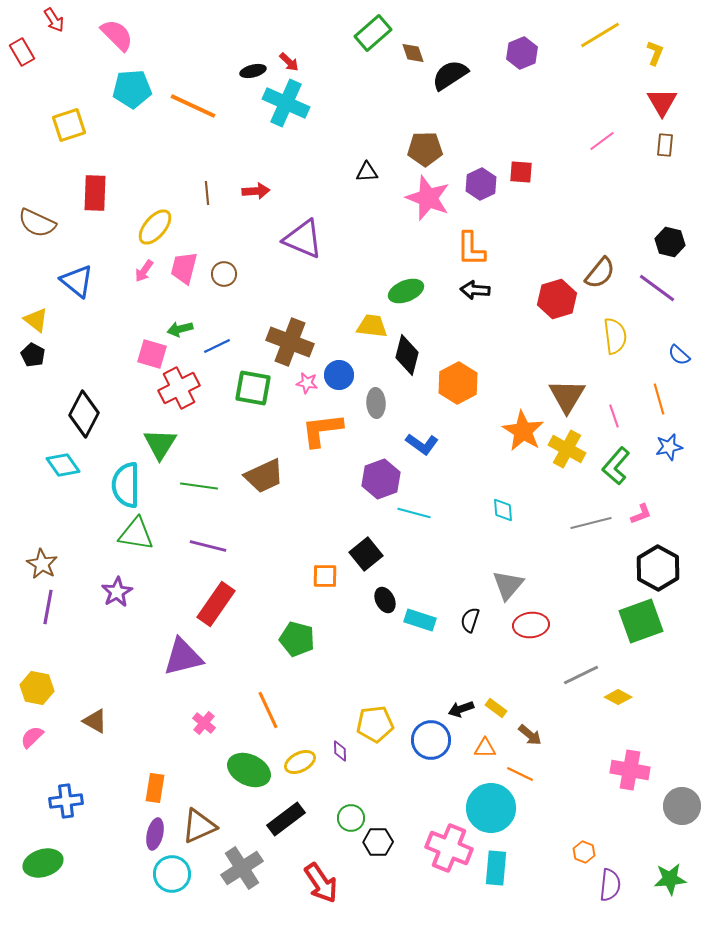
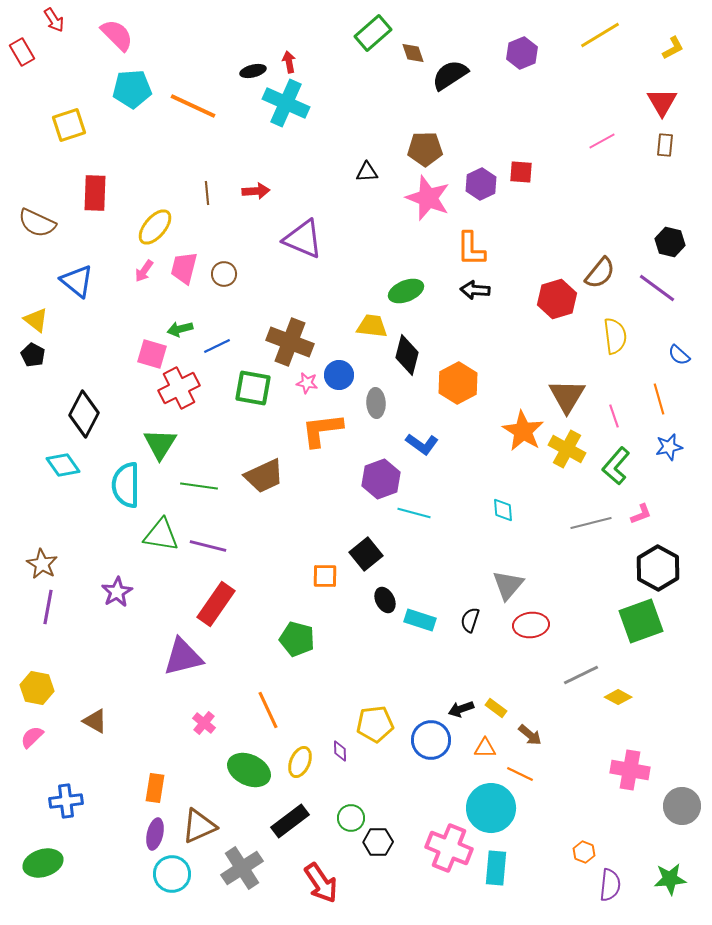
yellow L-shape at (655, 53): moved 18 px right, 5 px up; rotated 40 degrees clockwise
red arrow at (289, 62): rotated 145 degrees counterclockwise
pink line at (602, 141): rotated 8 degrees clockwise
green triangle at (136, 534): moved 25 px right, 1 px down
yellow ellipse at (300, 762): rotated 40 degrees counterclockwise
black rectangle at (286, 819): moved 4 px right, 2 px down
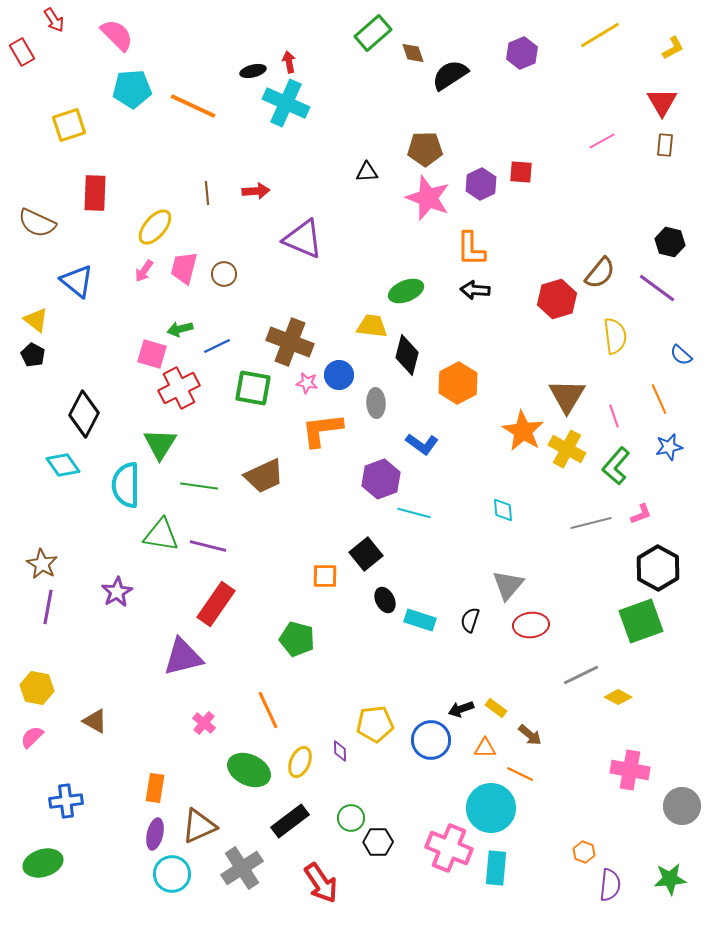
blue semicircle at (679, 355): moved 2 px right
orange line at (659, 399): rotated 8 degrees counterclockwise
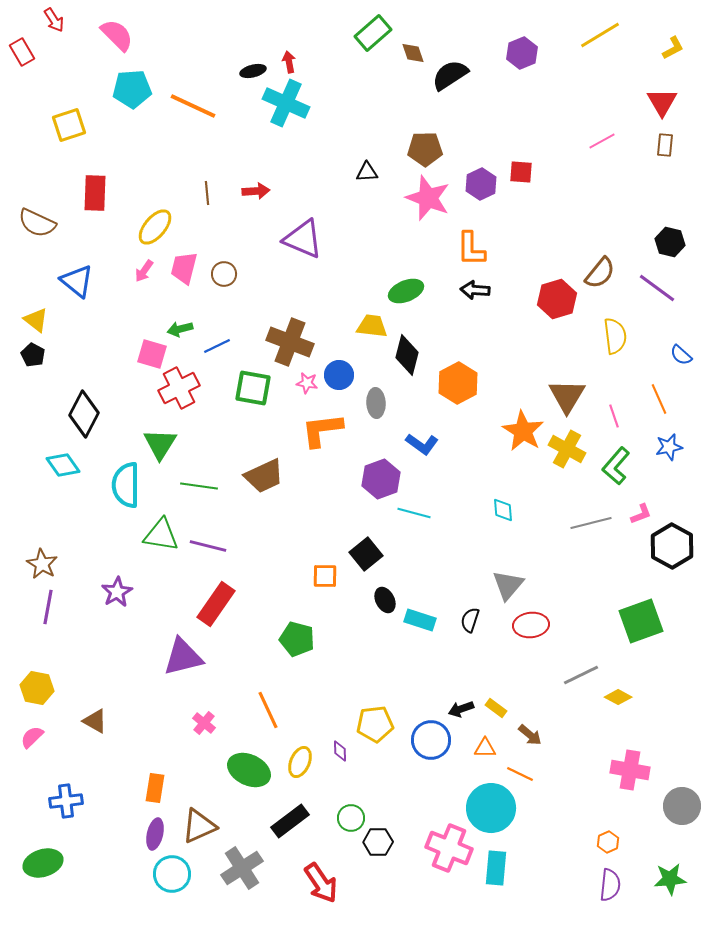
black hexagon at (658, 568): moved 14 px right, 22 px up
orange hexagon at (584, 852): moved 24 px right, 10 px up; rotated 15 degrees clockwise
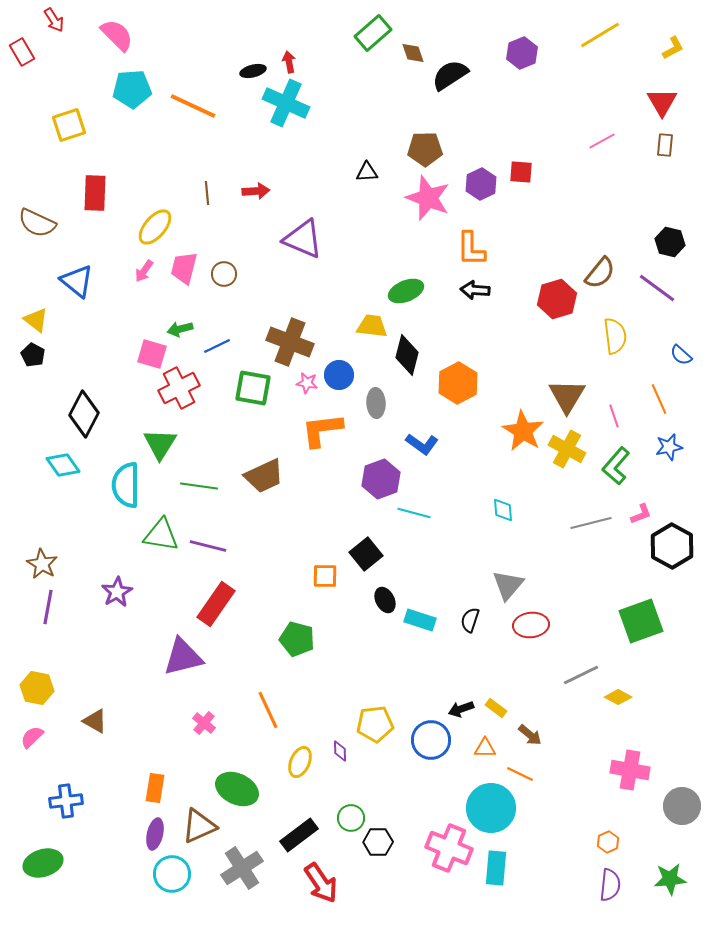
green ellipse at (249, 770): moved 12 px left, 19 px down
black rectangle at (290, 821): moved 9 px right, 14 px down
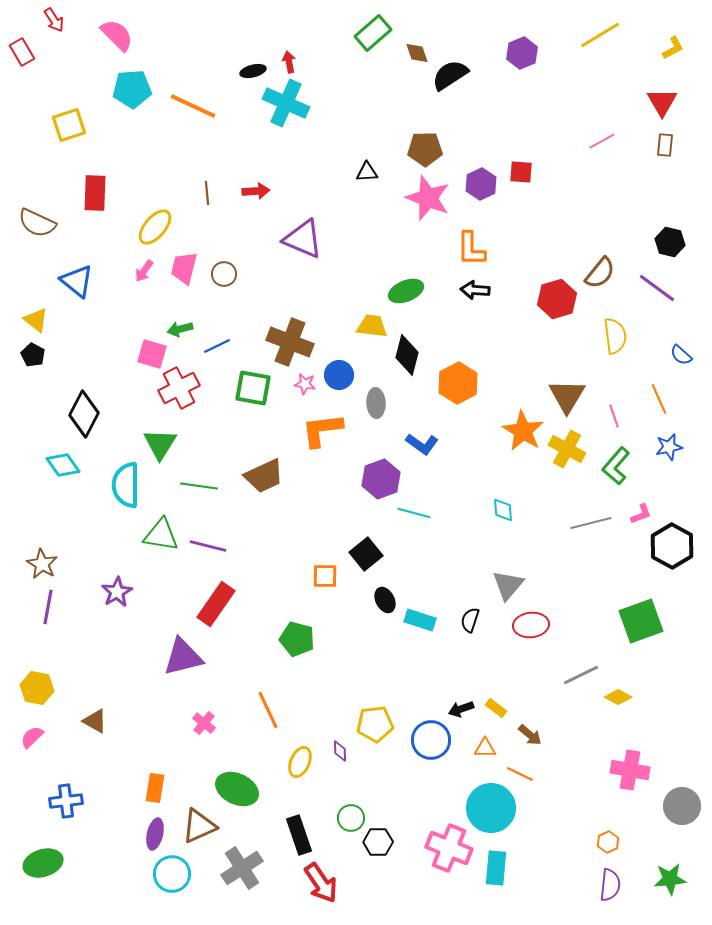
brown diamond at (413, 53): moved 4 px right
pink star at (307, 383): moved 2 px left, 1 px down
black rectangle at (299, 835): rotated 72 degrees counterclockwise
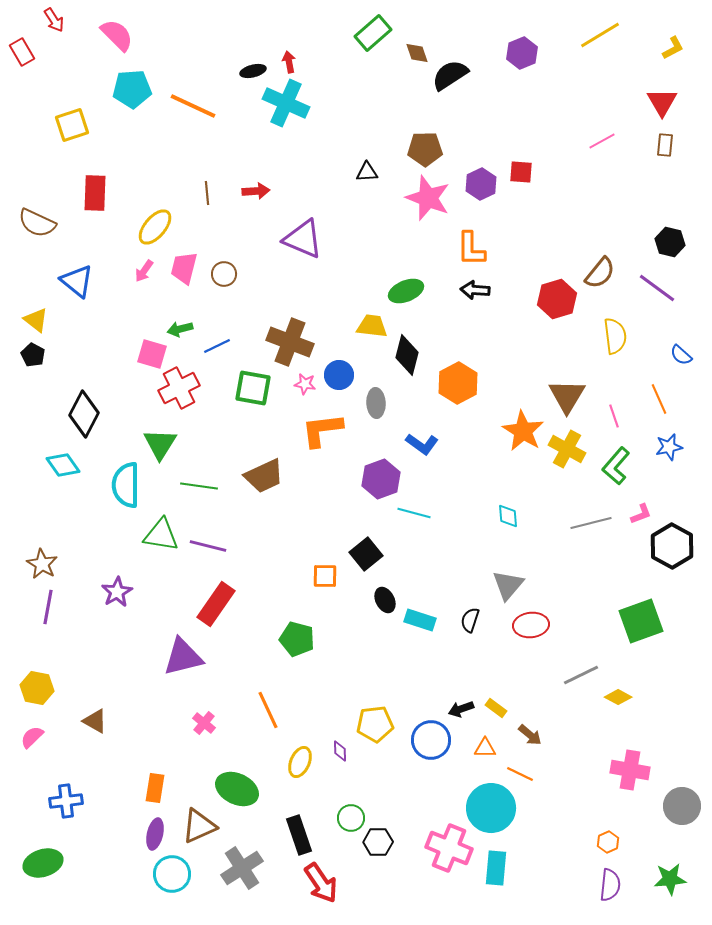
yellow square at (69, 125): moved 3 px right
cyan diamond at (503, 510): moved 5 px right, 6 px down
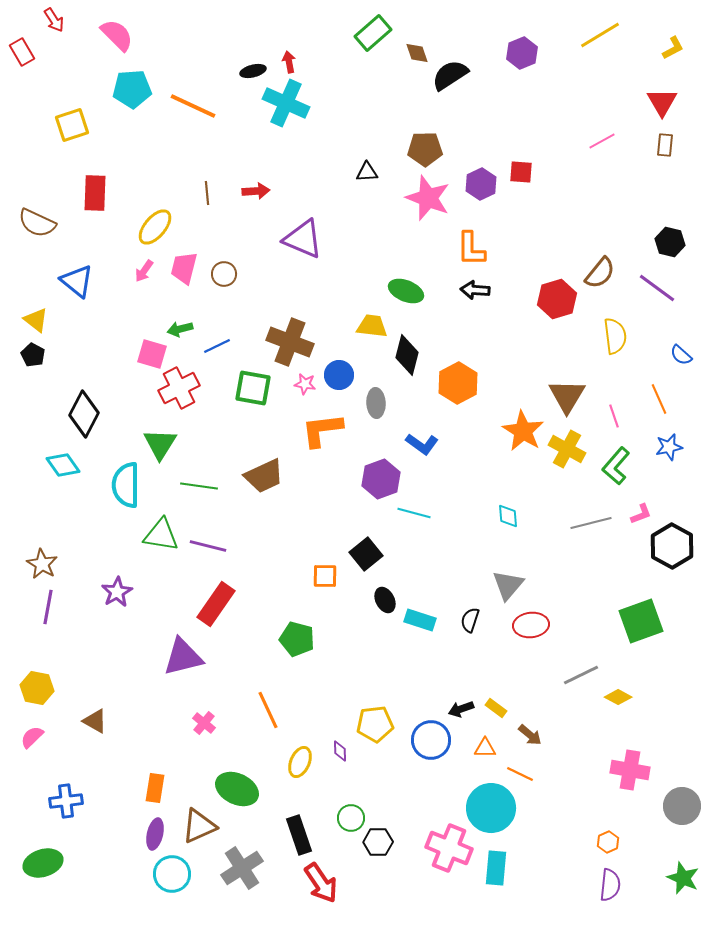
green ellipse at (406, 291): rotated 44 degrees clockwise
green star at (670, 879): moved 13 px right, 1 px up; rotated 28 degrees clockwise
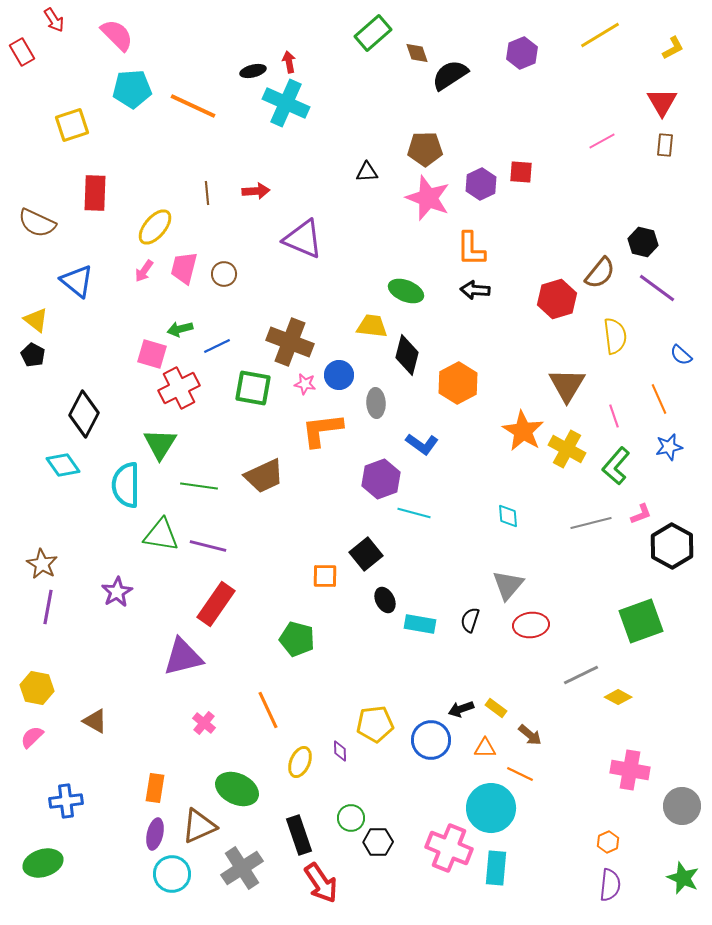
black hexagon at (670, 242): moved 27 px left
brown triangle at (567, 396): moved 11 px up
cyan rectangle at (420, 620): moved 4 px down; rotated 8 degrees counterclockwise
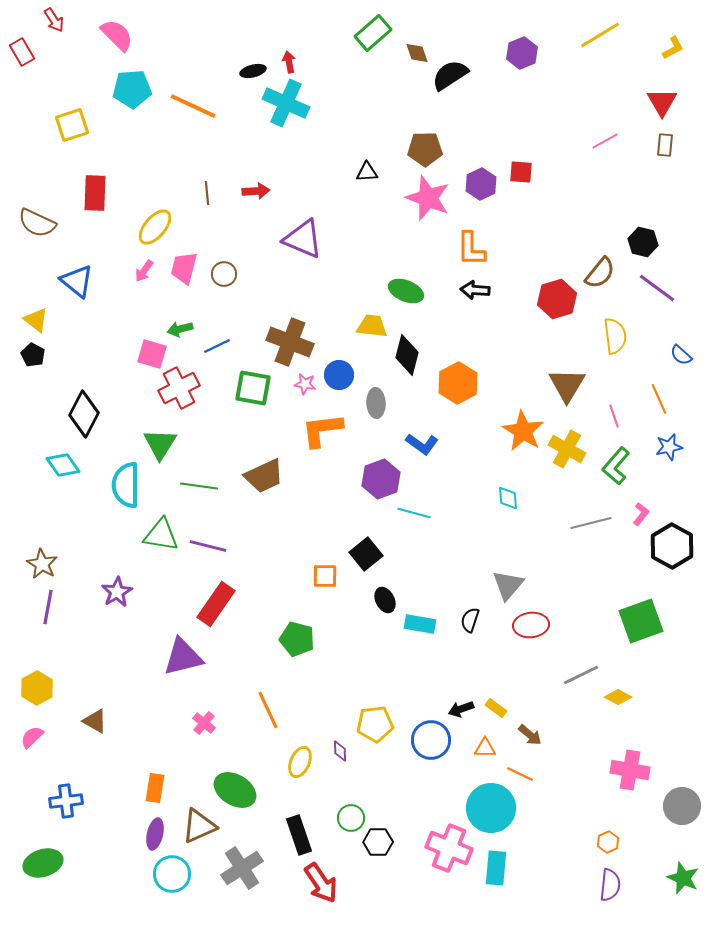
pink line at (602, 141): moved 3 px right
pink L-shape at (641, 514): rotated 30 degrees counterclockwise
cyan diamond at (508, 516): moved 18 px up
yellow hexagon at (37, 688): rotated 20 degrees clockwise
green ellipse at (237, 789): moved 2 px left, 1 px down; rotated 6 degrees clockwise
